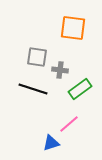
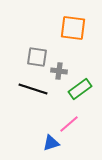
gray cross: moved 1 px left, 1 px down
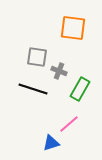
gray cross: rotated 14 degrees clockwise
green rectangle: rotated 25 degrees counterclockwise
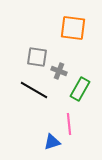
black line: moved 1 px right, 1 px down; rotated 12 degrees clockwise
pink line: rotated 55 degrees counterclockwise
blue triangle: moved 1 px right, 1 px up
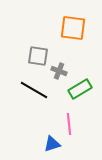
gray square: moved 1 px right, 1 px up
green rectangle: rotated 30 degrees clockwise
blue triangle: moved 2 px down
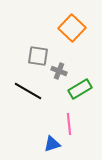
orange square: moved 1 px left; rotated 36 degrees clockwise
black line: moved 6 px left, 1 px down
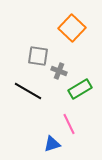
pink line: rotated 20 degrees counterclockwise
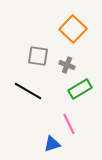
orange square: moved 1 px right, 1 px down
gray cross: moved 8 px right, 6 px up
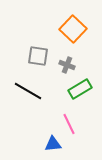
blue triangle: moved 1 px right; rotated 12 degrees clockwise
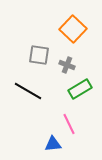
gray square: moved 1 px right, 1 px up
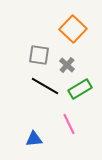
gray cross: rotated 21 degrees clockwise
black line: moved 17 px right, 5 px up
blue triangle: moved 19 px left, 5 px up
